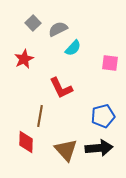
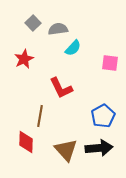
gray semicircle: rotated 18 degrees clockwise
blue pentagon: rotated 15 degrees counterclockwise
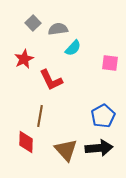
red L-shape: moved 10 px left, 8 px up
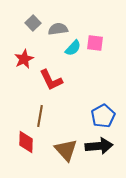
pink square: moved 15 px left, 20 px up
black arrow: moved 2 px up
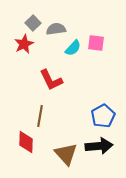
gray semicircle: moved 2 px left
pink square: moved 1 px right
red star: moved 15 px up
brown triangle: moved 4 px down
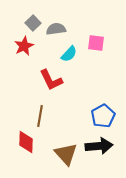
red star: moved 2 px down
cyan semicircle: moved 4 px left, 6 px down
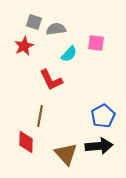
gray square: moved 1 px right, 1 px up; rotated 28 degrees counterclockwise
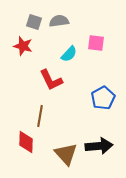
gray semicircle: moved 3 px right, 8 px up
red star: moved 1 px left; rotated 30 degrees counterclockwise
blue pentagon: moved 18 px up
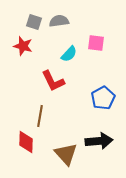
red L-shape: moved 2 px right, 1 px down
black arrow: moved 5 px up
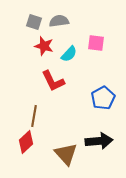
red star: moved 21 px right
brown line: moved 6 px left
red diamond: rotated 45 degrees clockwise
